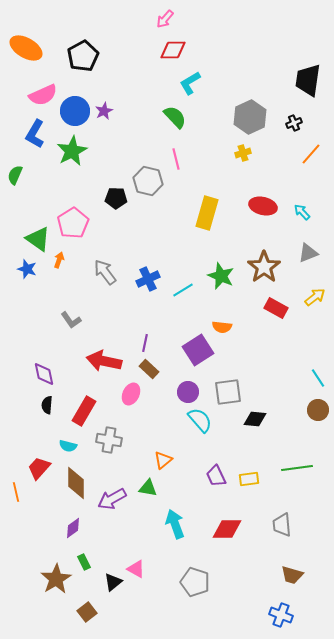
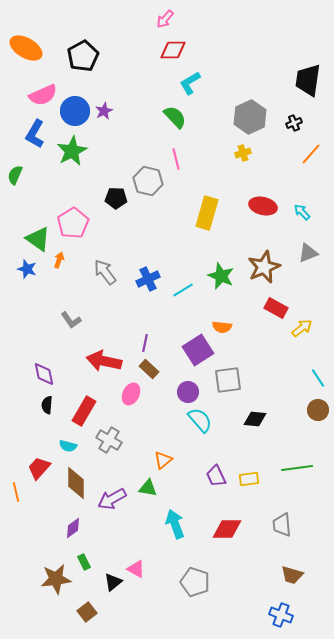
brown star at (264, 267): rotated 12 degrees clockwise
yellow arrow at (315, 297): moved 13 px left, 31 px down
gray square at (228, 392): moved 12 px up
gray cross at (109, 440): rotated 20 degrees clockwise
brown star at (56, 579): rotated 24 degrees clockwise
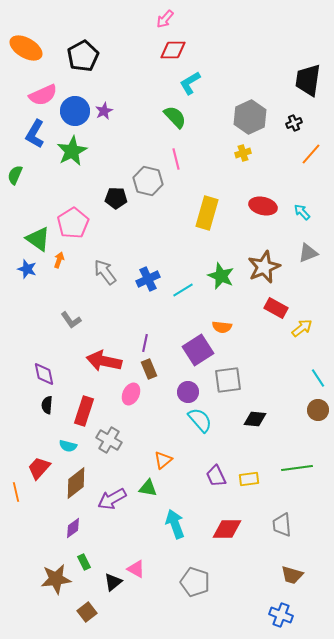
brown rectangle at (149, 369): rotated 24 degrees clockwise
red rectangle at (84, 411): rotated 12 degrees counterclockwise
brown diamond at (76, 483): rotated 52 degrees clockwise
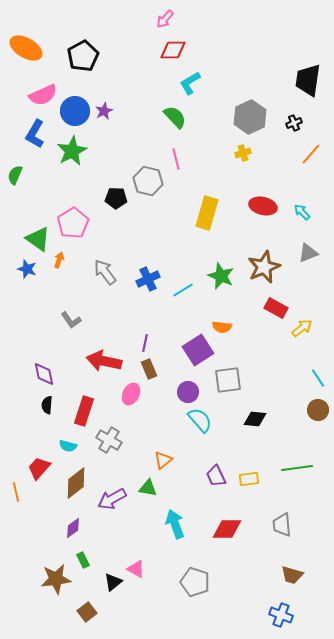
green rectangle at (84, 562): moved 1 px left, 2 px up
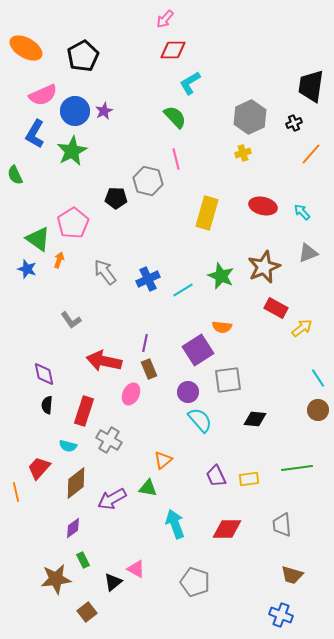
black trapezoid at (308, 80): moved 3 px right, 6 px down
green semicircle at (15, 175): rotated 48 degrees counterclockwise
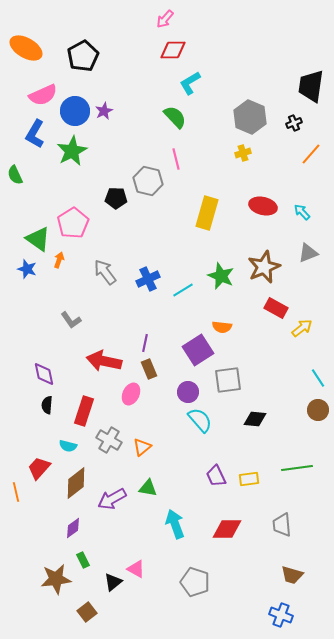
gray hexagon at (250, 117): rotated 12 degrees counterclockwise
orange triangle at (163, 460): moved 21 px left, 13 px up
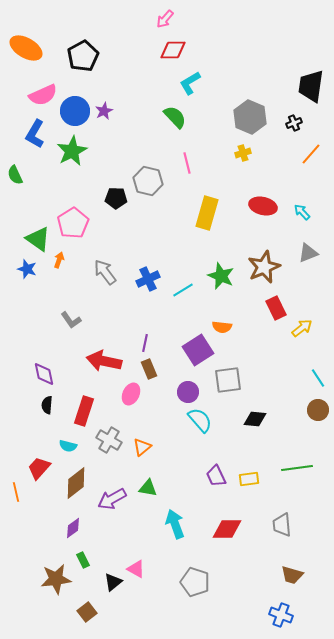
pink line at (176, 159): moved 11 px right, 4 px down
red rectangle at (276, 308): rotated 35 degrees clockwise
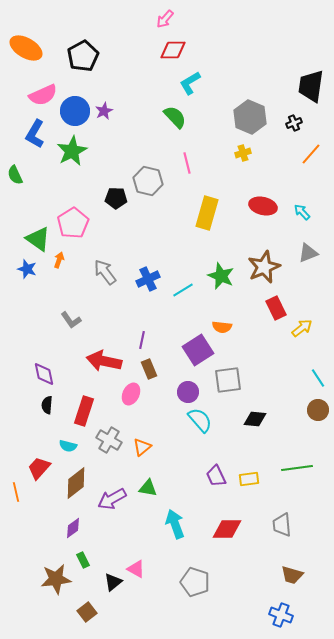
purple line at (145, 343): moved 3 px left, 3 px up
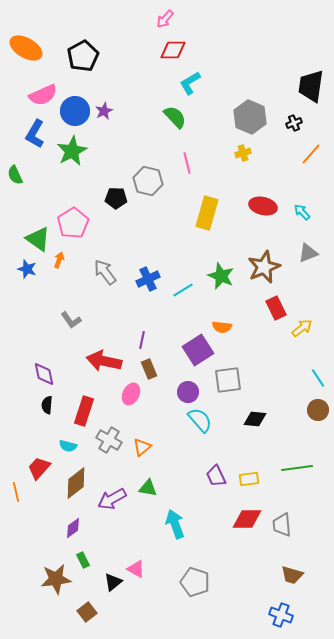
red diamond at (227, 529): moved 20 px right, 10 px up
